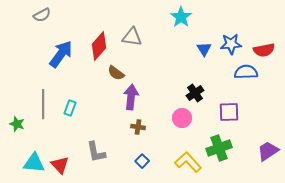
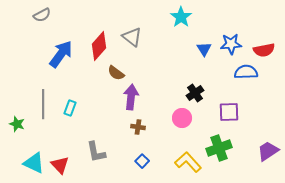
gray triangle: rotated 30 degrees clockwise
cyan triangle: rotated 20 degrees clockwise
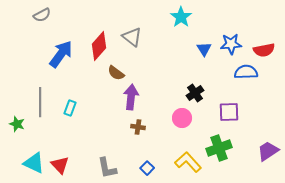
gray line: moved 3 px left, 2 px up
gray L-shape: moved 11 px right, 16 px down
blue square: moved 5 px right, 7 px down
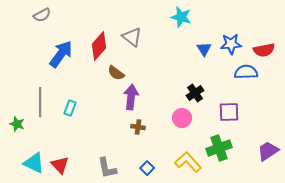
cyan star: rotated 20 degrees counterclockwise
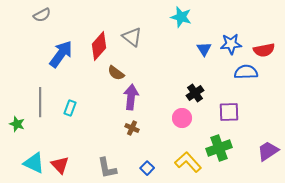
brown cross: moved 6 px left, 1 px down; rotated 16 degrees clockwise
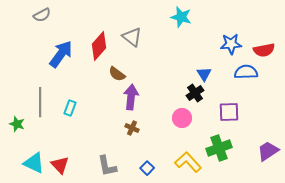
blue triangle: moved 25 px down
brown semicircle: moved 1 px right, 1 px down
gray L-shape: moved 2 px up
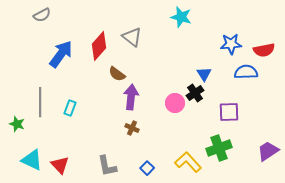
pink circle: moved 7 px left, 15 px up
cyan triangle: moved 2 px left, 3 px up
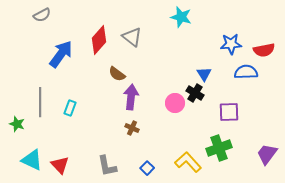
red diamond: moved 6 px up
black cross: rotated 24 degrees counterclockwise
purple trapezoid: moved 1 px left, 3 px down; rotated 20 degrees counterclockwise
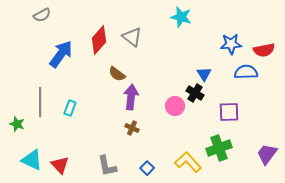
pink circle: moved 3 px down
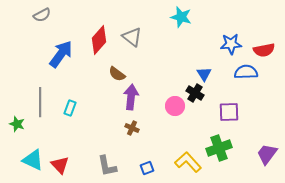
cyan triangle: moved 1 px right
blue square: rotated 24 degrees clockwise
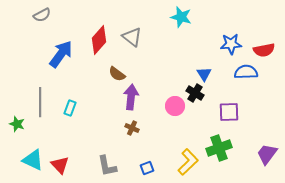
yellow L-shape: rotated 88 degrees clockwise
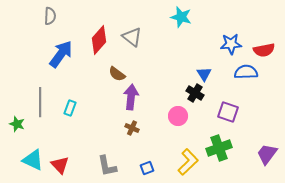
gray semicircle: moved 8 px right, 1 px down; rotated 60 degrees counterclockwise
pink circle: moved 3 px right, 10 px down
purple square: moved 1 px left; rotated 20 degrees clockwise
